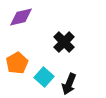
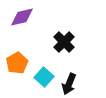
purple diamond: moved 1 px right
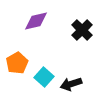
purple diamond: moved 14 px right, 4 px down
black cross: moved 18 px right, 12 px up
black arrow: moved 2 px right; rotated 50 degrees clockwise
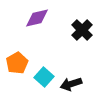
purple diamond: moved 1 px right, 3 px up
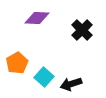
purple diamond: rotated 15 degrees clockwise
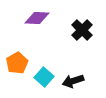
black arrow: moved 2 px right, 3 px up
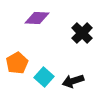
black cross: moved 3 px down
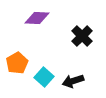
black cross: moved 3 px down
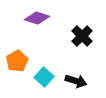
purple diamond: rotated 15 degrees clockwise
orange pentagon: moved 2 px up
black arrow: moved 3 px right; rotated 145 degrees counterclockwise
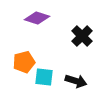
orange pentagon: moved 7 px right, 1 px down; rotated 15 degrees clockwise
cyan square: rotated 36 degrees counterclockwise
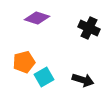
black cross: moved 7 px right, 8 px up; rotated 20 degrees counterclockwise
cyan square: rotated 36 degrees counterclockwise
black arrow: moved 7 px right, 1 px up
